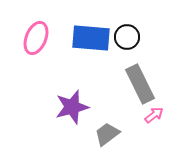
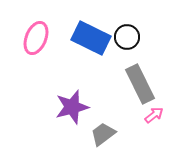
blue rectangle: rotated 21 degrees clockwise
gray trapezoid: moved 4 px left
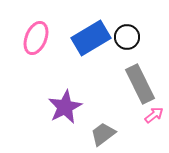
blue rectangle: rotated 57 degrees counterclockwise
purple star: moved 7 px left; rotated 12 degrees counterclockwise
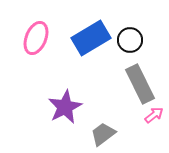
black circle: moved 3 px right, 3 px down
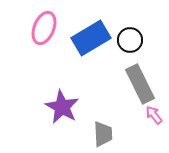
pink ellipse: moved 8 px right, 10 px up
purple star: moved 3 px left; rotated 16 degrees counterclockwise
pink arrow: rotated 90 degrees counterclockwise
gray trapezoid: rotated 124 degrees clockwise
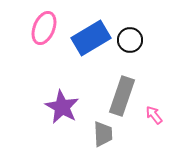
gray rectangle: moved 18 px left, 12 px down; rotated 45 degrees clockwise
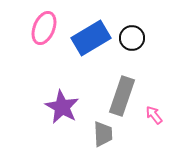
black circle: moved 2 px right, 2 px up
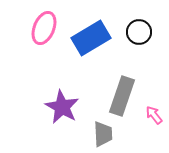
black circle: moved 7 px right, 6 px up
